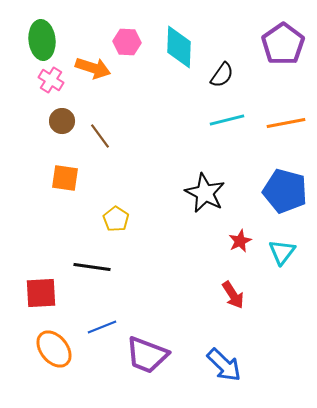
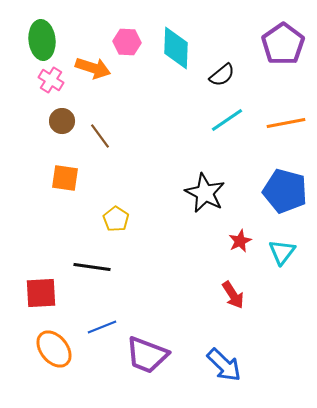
cyan diamond: moved 3 px left, 1 px down
black semicircle: rotated 16 degrees clockwise
cyan line: rotated 20 degrees counterclockwise
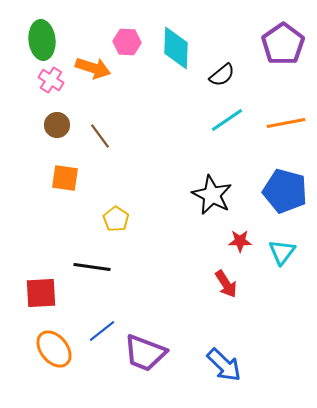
brown circle: moved 5 px left, 4 px down
black star: moved 7 px right, 2 px down
red star: rotated 25 degrees clockwise
red arrow: moved 7 px left, 11 px up
blue line: moved 4 px down; rotated 16 degrees counterclockwise
purple trapezoid: moved 2 px left, 2 px up
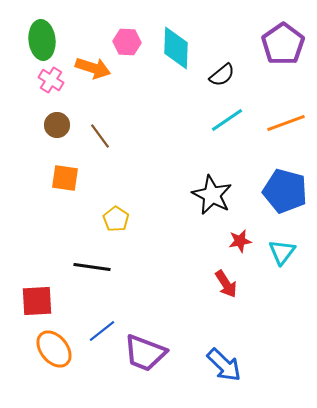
orange line: rotated 9 degrees counterclockwise
red star: rotated 10 degrees counterclockwise
red square: moved 4 px left, 8 px down
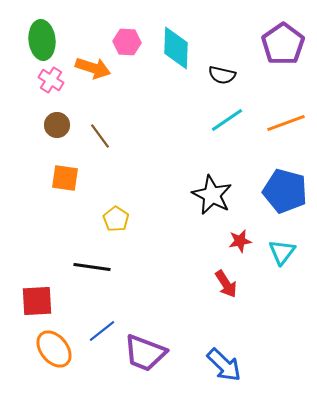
black semicircle: rotated 52 degrees clockwise
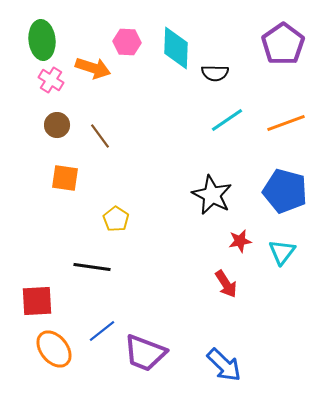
black semicircle: moved 7 px left, 2 px up; rotated 12 degrees counterclockwise
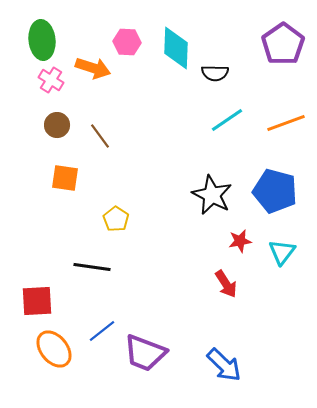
blue pentagon: moved 10 px left
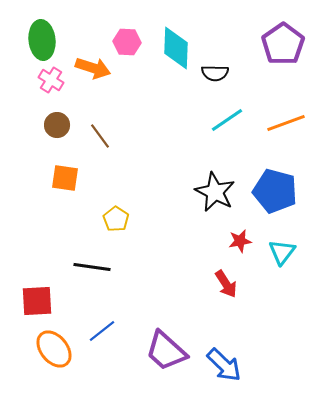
black star: moved 3 px right, 3 px up
purple trapezoid: moved 21 px right, 2 px up; rotated 21 degrees clockwise
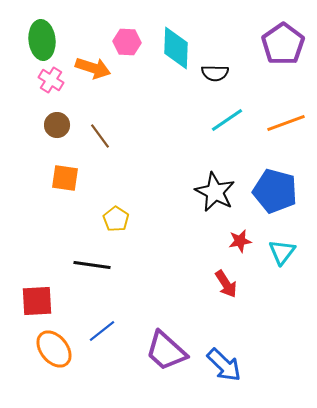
black line: moved 2 px up
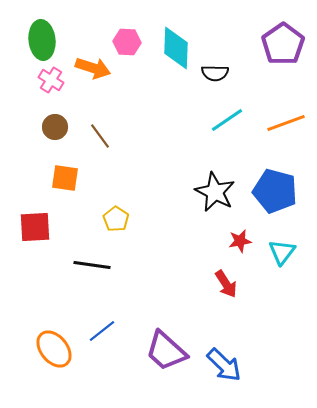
brown circle: moved 2 px left, 2 px down
red square: moved 2 px left, 74 px up
